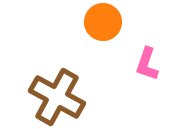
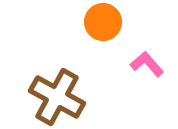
pink L-shape: rotated 120 degrees clockwise
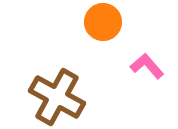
pink L-shape: moved 2 px down
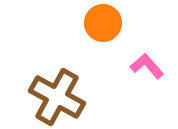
orange circle: moved 1 px down
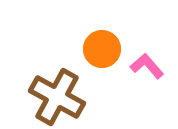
orange circle: moved 1 px left, 26 px down
